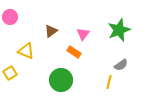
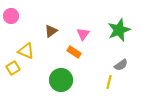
pink circle: moved 1 px right, 1 px up
yellow square: moved 3 px right, 5 px up
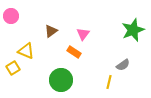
green star: moved 14 px right
gray semicircle: moved 2 px right
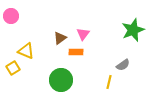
brown triangle: moved 9 px right, 7 px down
orange rectangle: moved 2 px right; rotated 32 degrees counterclockwise
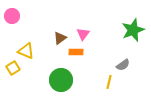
pink circle: moved 1 px right
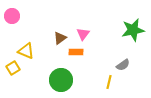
green star: rotated 10 degrees clockwise
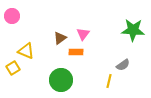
green star: rotated 15 degrees clockwise
yellow line: moved 1 px up
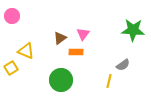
yellow square: moved 2 px left
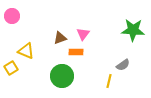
brown triangle: rotated 16 degrees clockwise
green circle: moved 1 px right, 4 px up
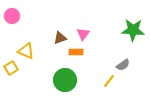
green circle: moved 3 px right, 4 px down
yellow line: rotated 24 degrees clockwise
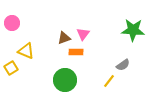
pink circle: moved 7 px down
brown triangle: moved 4 px right
